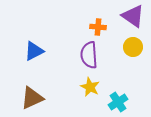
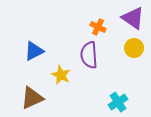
purple triangle: moved 2 px down
orange cross: rotated 21 degrees clockwise
yellow circle: moved 1 px right, 1 px down
yellow star: moved 29 px left, 12 px up
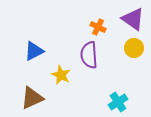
purple triangle: moved 1 px down
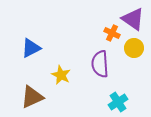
orange cross: moved 14 px right, 6 px down
blue triangle: moved 3 px left, 3 px up
purple semicircle: moved 11 px right, 9 px down
brown triangle: moved 1 px up
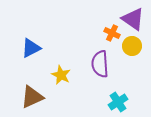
yellow circle: moved 2 px left, 2 px up
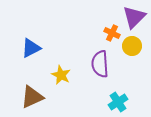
purple triangle: moved 1 px right, 2 px up; rotated 40 degrees clockwise
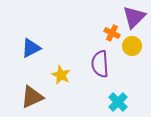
cyan cross: rotated 12 degrees counterclockwise
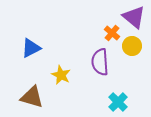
purple triangle: rotated 35 degrees counterclockwise
orange cross: rotated 14 degrees clockwise
purple semicircle: moved 2 px up
brown triangle: rotated 40 degrees clockwise
